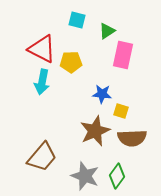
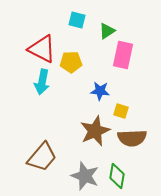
blue star: moved 2 px left, 3 px up
green diamond: rotated 25 degrees counterclockwise
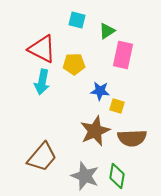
yellow pentagon: moved 3 px right, 2 px down
yellow square: moved 4 px left, 5 px up
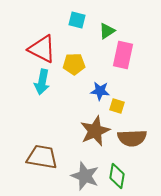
brown trapezoid: rotated 120 degrees counterclockwise
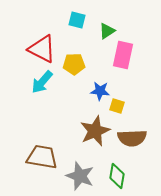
cyan arrow: rotated 30 degrees clockwise
gray star: moved 5 px left
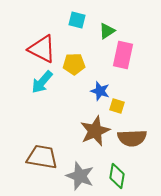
blue star: rotated 12 degrees clockwise
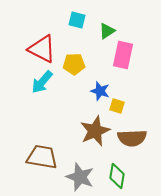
gray star: moved 1 px down
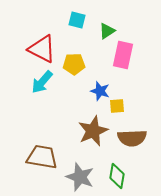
yellow square: rotated 21 degrees counterclockwise
brown star: moved 2 px left
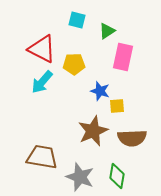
pink rectangle: moved 2 px down
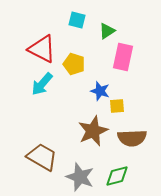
yellow pentagon: rotated 20 degrees clockwise
cyan arrow: moved 2 px down
brown trapezoid: rotated 20 degrees clockwise
green diamond: rotated 65 degrees clockwise
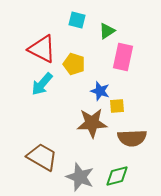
brown star: moved 1 px left, 8 px up; rotated 20 degrees clockwise
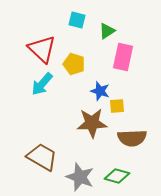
red triangle: rotated 16 degrees clockwise
green diamond: rotated 30 degrees clockwise
